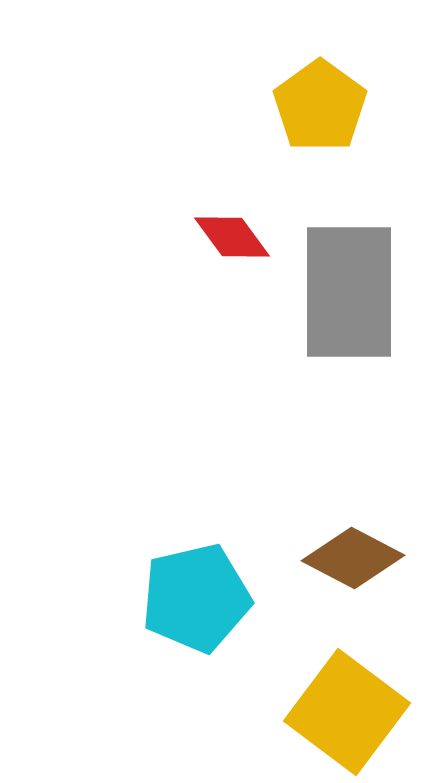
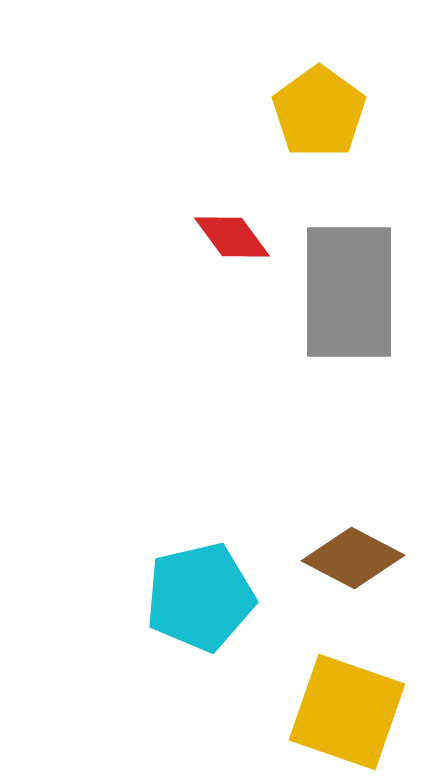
yellow pentagon: moved 1 px left, 6 px down
cyan pentagon: moved 4 px right, 1 px up
yellow square: rotated 18 degrees counterclockwise
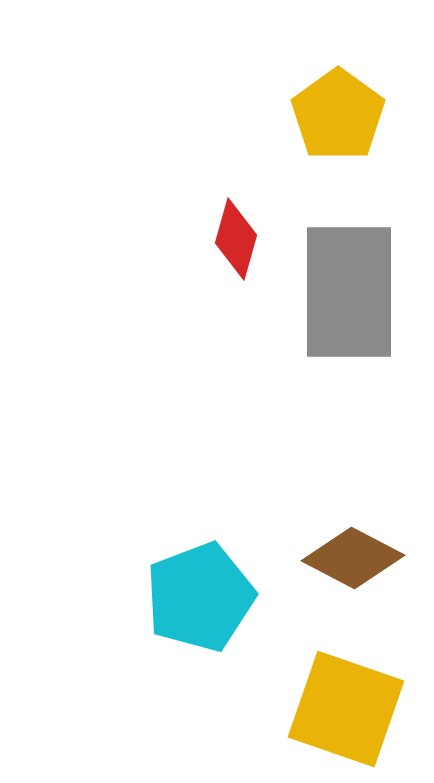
yellow pentagon: moved 19 px right, 3 px down
red diamond: moved 4 px right, 2 px down; rotated 52 degrees clockwise
cyan pentagon: rotated 8 degrees counterclockwise
yellow square: moved 1 px left, 3 px up
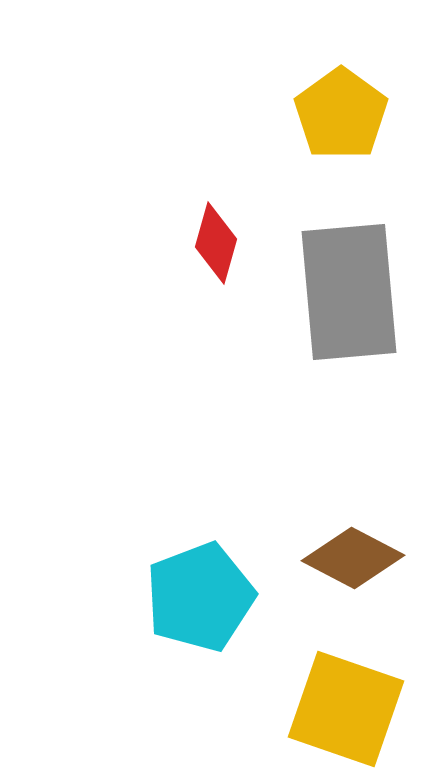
yellow pentagon: moved 3 px right, 1 px up
red diamond: moved 20 px left, 4 px down
gray rectangle: rotated 5 degrees counterclockwise
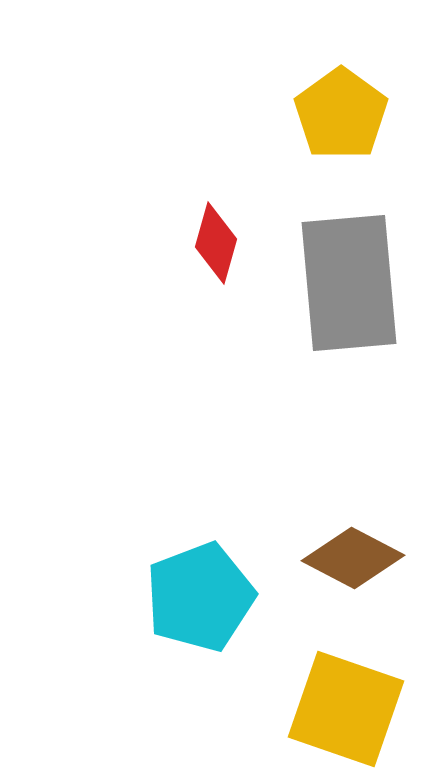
gray rectangle: moved 9 px up
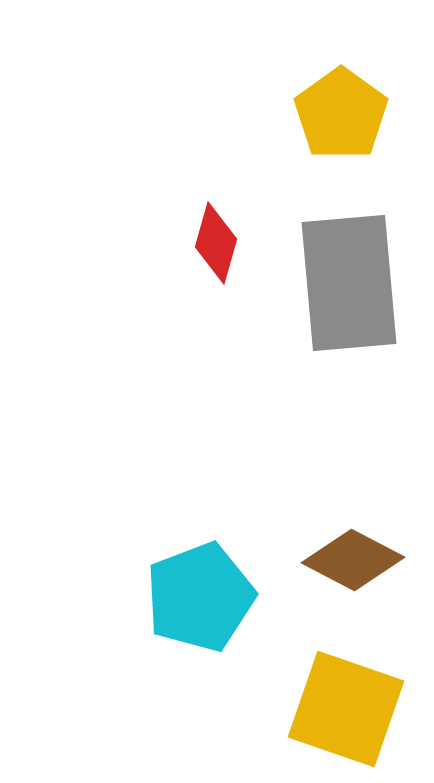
brown diamond: moved 2 px down
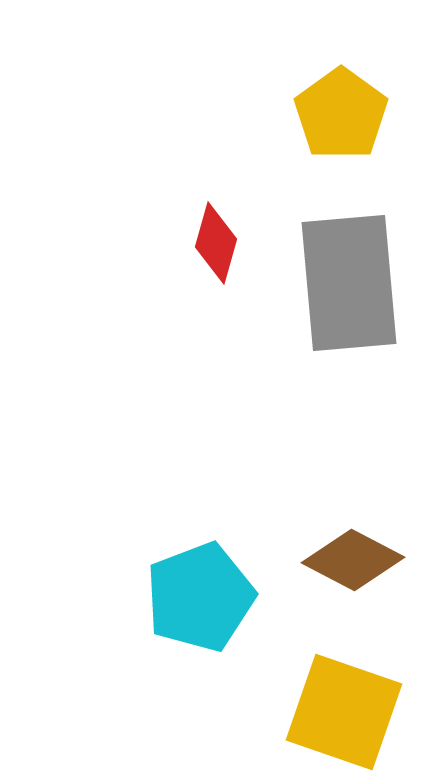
yellow square: moved 2 px left, 3 px down
